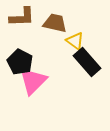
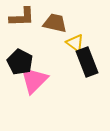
yellow triangle: moved 2 px down
black rectangle: rotated 20 degrees clockwise
pink triangle: moved 1 px right, 1 px up
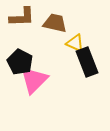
yellow triangle: rotated 12 degrees counterclockwise
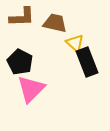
yellow triangle: rotated 18 degrees clockwise
pink triangle: moved 3 px left, 9 px down
